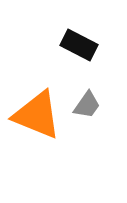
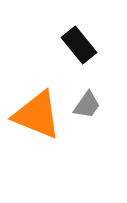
black rectangle: rotated 24 degrees clockwise
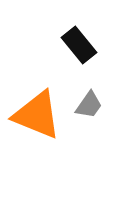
gray trapezoid: moved 2 px right
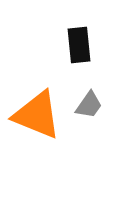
black rectangle: rotated 33 degrees clockwise
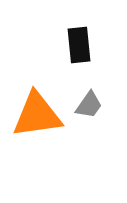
orange triangle: rotated 30 degrees counterclockwise
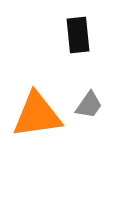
black rectangle: moved 1 px left, 10 px up
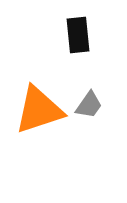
orange triangle: moved 2 px right, 5 px up; rotated 10 degrees counterclockwise
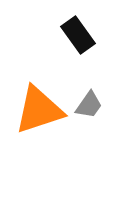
black rectangle: rotated 30 degrees counterclockwise
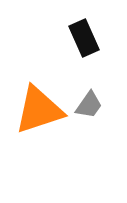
black rectangle: moved 6 px right, 3 px down; rotated 12 degrees clockwise
